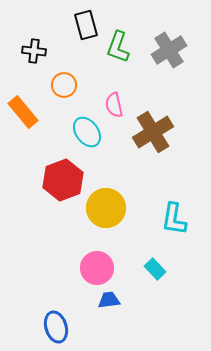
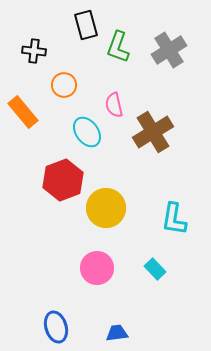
blue trapezoid: moved 8 px right, 33 px down
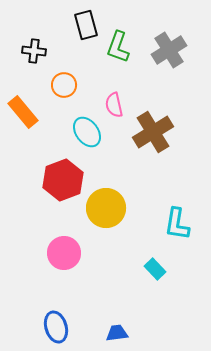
cyan L-shape: moved 3 px right, 5 px down
pink circle: moved 33 px left, 15 px up
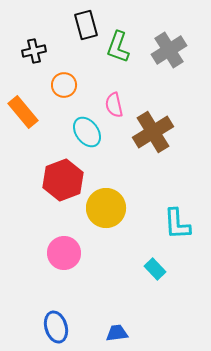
black cross: rotated 20 degrees counterclockwise
cyan L-shape: rotated 12 degrees counterclockwise
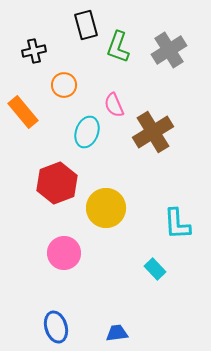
pink semicircle: rotated 10 degrees counterclockwise
cyan ellipse: rotated 56 degrees clockwise
red hexagon: moved 6 px left, 3 px down
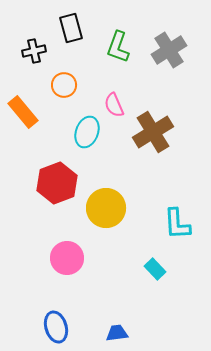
black rectangle: moved 15 px left, 3 px down
pink circle: moved 3 px right, 5 px down
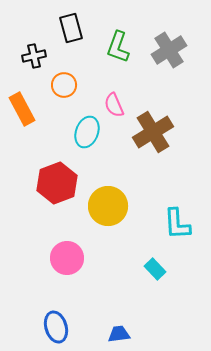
black cross: moved 5 px down
orange rectangle: moved 1 px left, 3 px up; rotated 12 degrees clockwise
yellow circle: moved 2 px right, 2 px up
blue trapezoid: moved 2 px right, 1 px down
